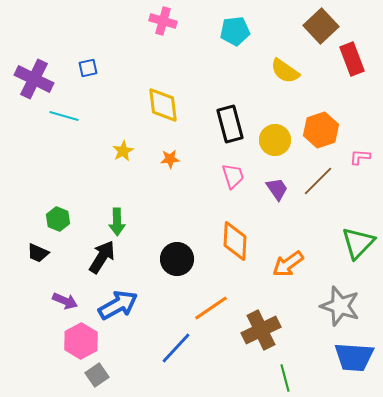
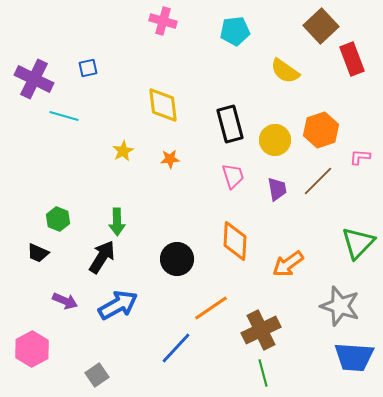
purple trapezoid: rotated 25 degrees clockwise
pink hexagon: moved 49 px left, 8 px down
green line: moved 22 px left, 5 px up
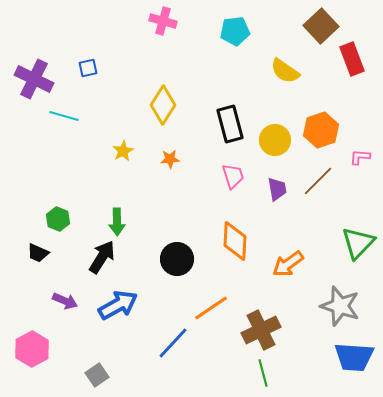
yellow diamond: rotated 39 degrees clockwise
blue line: moved 3 px left, 5 px up
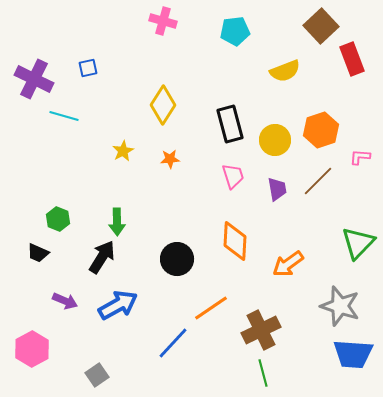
yellow semicircle: rotated 56 degrees counterclockwise
blue trapezoid: moved 1 px left, 3 px up
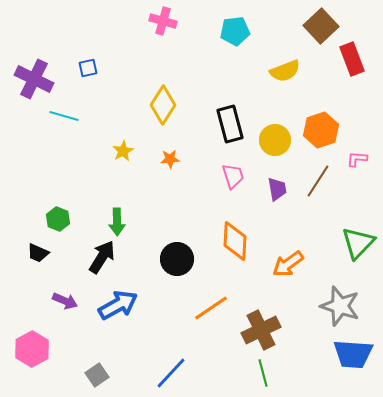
pink L-shape: moved 3 px left, 2 px down
brown line: rotated 12 degrees counterclockwise
blue line: moved 2 px left, 30 px down
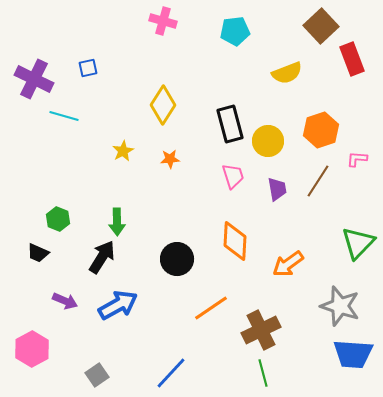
yellow semicircle: moved 2 px right, 2 px down
yellow circle: moved 7 px left, 1 px down
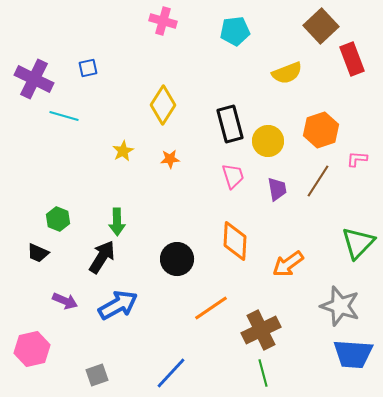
pink hexagon: rotated 16 degrees clockwise
gray square: rotated 15 degrees clockwise
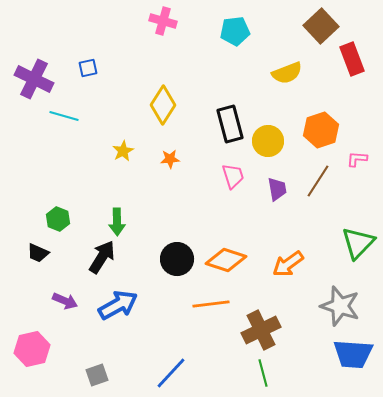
orange diamond: moved 9 px left, 19 px down; rotated 75 degrees counterclockwise
orange line: moved 4 px up; rotated 27 degrees clockwise
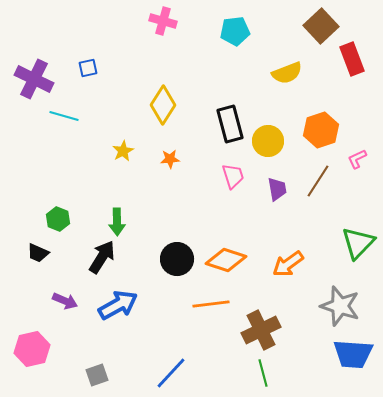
pink L-shape: rotated 30 degrees counterclockwise
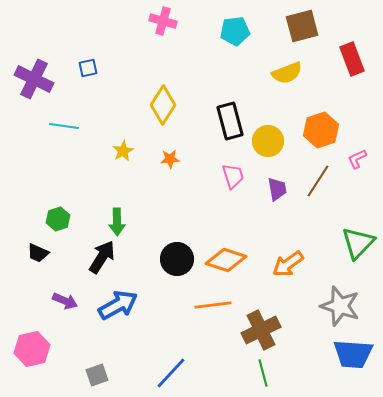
brown square: moved 19 px left; rotated 28 degrees clockwise
cyan line: moved 10 px down; rotated 8 degrees counterclockwise
black rectangle: moved 3 px up
green hexagon: rotated 20 degrees clockwise
orange line: moved 2 px right, 1 px down
